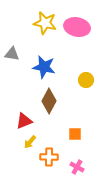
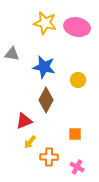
yellow circle: moved 8 px left
brown diamond: moved 3 px left, 1 px up
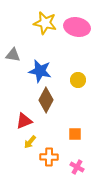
gray triangle: moved 1 px right, 1 px down
blue star: moved 4 px left, 4 px down
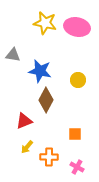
yellow arrow: moved 3 px left, 5 px down
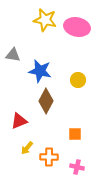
yellow star: moved 3 px up
brown diamond: moved 1 px down
red triangle: moved 5 px left
yellow arrow: moved 1 px down
pink cross: rotated 16 degrees counterclockwise
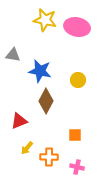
orange square: moved 1 px down
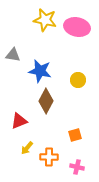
orange square: rotated 16 degrees counterclockwise
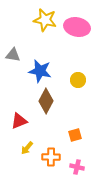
orange cross: moved 2 px right
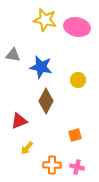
blue star: moved 1 px right, 4 px up
orange cross: moved 1 px right, 8 px down
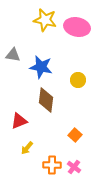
brown diamond: moved 1 px up; rotated 20 degrees counterclockwise
orange square: rotated 32 degrees counterclockwise
pink cross: moved 3 px left; rotated 24 degrees clockwise
